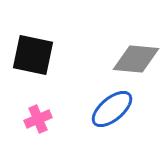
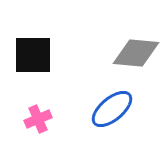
black square: rotated 12 degrees counterclockwise
gray diamond: moved 6 px up
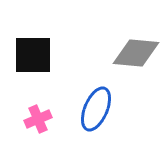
blue ellipse: moved 16 px left; rotated 27 degrees counterclockwise
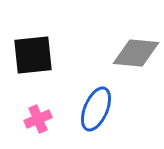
black square: rotated 6 degrees counterclockwise
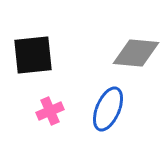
blue ellipse: moved 12 px right
pink cross: moved 12 px right, 8 px up
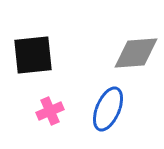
gray diamond: rotated 9 degrees counterclockwise
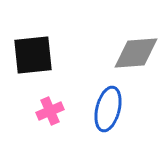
blue ellipse: rotated 9 degrees counterclockwise
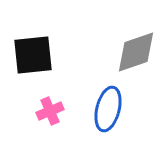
gray diamond: moved 1 px up; rotated 15 degrees counterclockwise
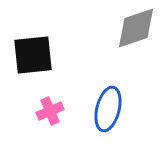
gray diamond: moved 24 px up
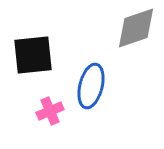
blue ellipse: moved 17 px left, 23 px up
